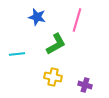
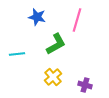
yellow cross: rotated 36 degrees clockwise
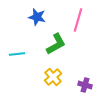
pink line: moved 1 px right
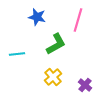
purple cross: rotated 24 degrees clockwise
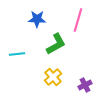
blue star: moved 2 px down; rotated 12 degrees counterclockwise
purple cross: rotated 24 degrees clockwise
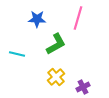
pink line: moved 2 px up
cyan line: rotated 21 degrees clockwise
yellow cross: moved 3 px right
purple cross: moved 2 px left, 2 px down
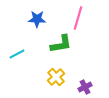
green L-shape: moved 5 px right; rotated 20 degrees clockwise
cyan line: rotated 42 degrees counterclockwise
purple cross: moved 2 px right
